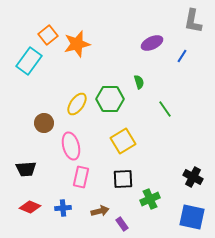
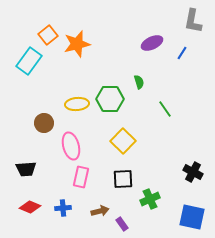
blue line: moved 3 px up
yellow ellipse: rotated 50 degrees clockwise
yellow square: rotated 15 degrees counterclockwise
black cross: moved 5 px up
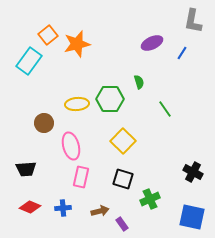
black square: rotated 20 degrees clockwise
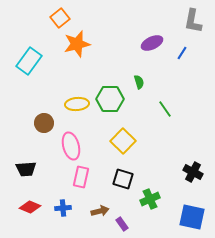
orange square: moved 12 px right, 17 px up
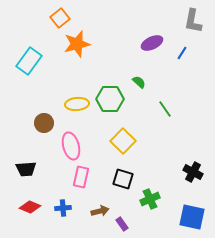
green semicircle: rotated 32 degrees counterclockwise
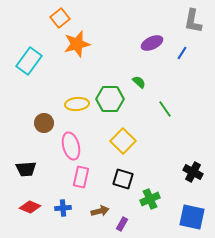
purple rectangle: rotated 64 degrees clockwise
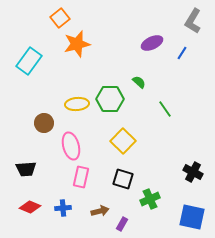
gray L-shape: rotated 20 degrees clockwise
